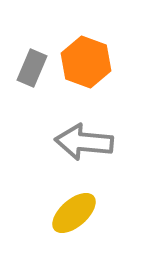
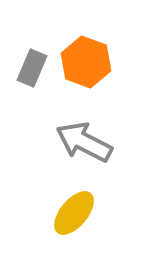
gray arrow: rotated 22 degrees clockwise
yellow ellipse: rotated 9 degrees counterclockwise
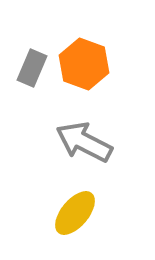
orange hexagon: moved 2 px left, 2 px down
yellow ellipse: moved 1 px right
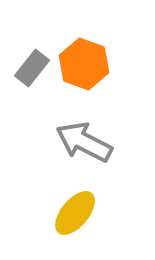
gray rectangle: rotated 15 degrees clockwise
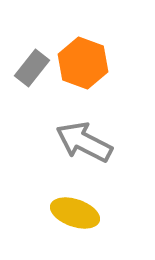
orange hexagon: moved 1 px left, 1 px up
yellow ellipse: rotated 69 degrees clockwise
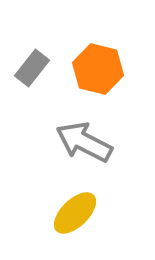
orange hexagon: moved 15 px right, 6 px down; rotated 6 degrees counterclockwise
yellow ellipse: rotated 63 degrees counterclockwise
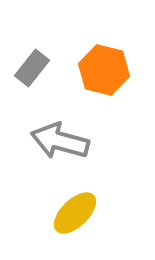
orange hexagon: moved 6 px right, 1 px down
gray arrow: moved 24 px left, 1 px up; rotated 12 degrees counterclockwise
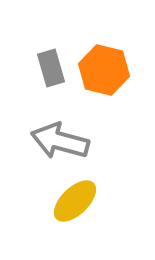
gray rectangle: moved 19 px right; rotated 54 degrees counterclockwise
yellow ellipse: moved 12 px up
